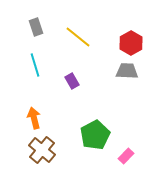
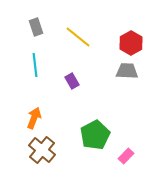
cyan line: rotated 10 degrees clockwise
orange arrow: rotated 35 degrees clockwise
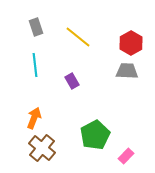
brown cross: moved 2 px up
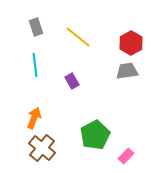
gray trapezoid: rotated 10 degrees counterclockwise
